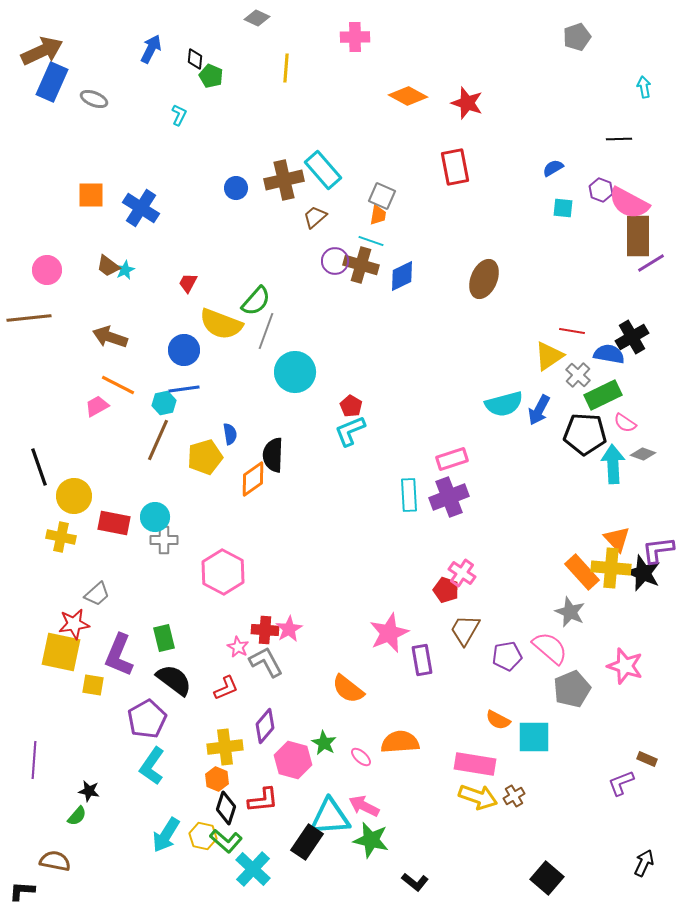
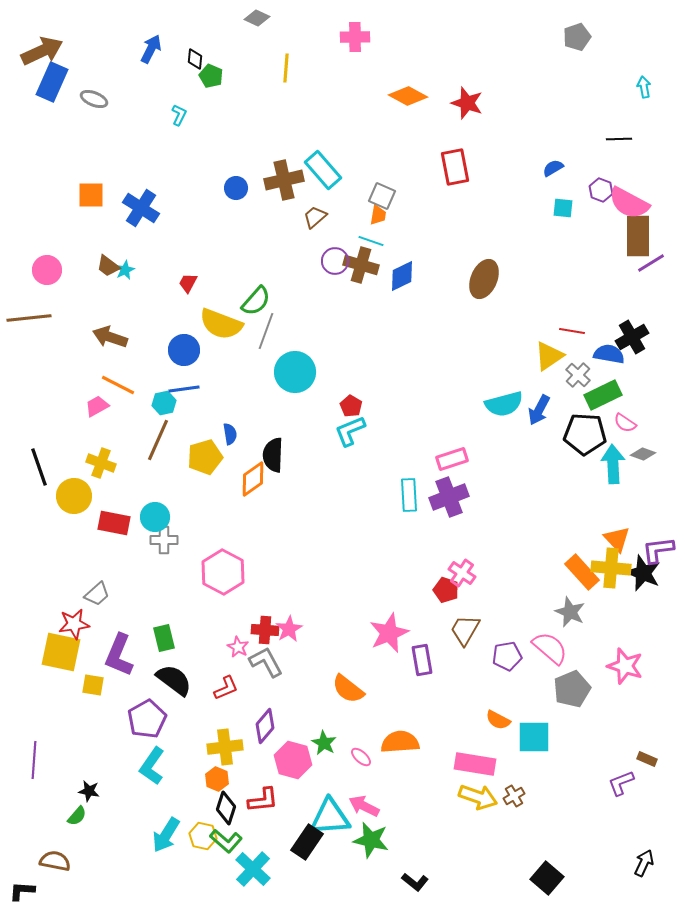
yellow cross at (61, 537): moved 40 px right, 74 px up; rotated 8 degrees clockwise
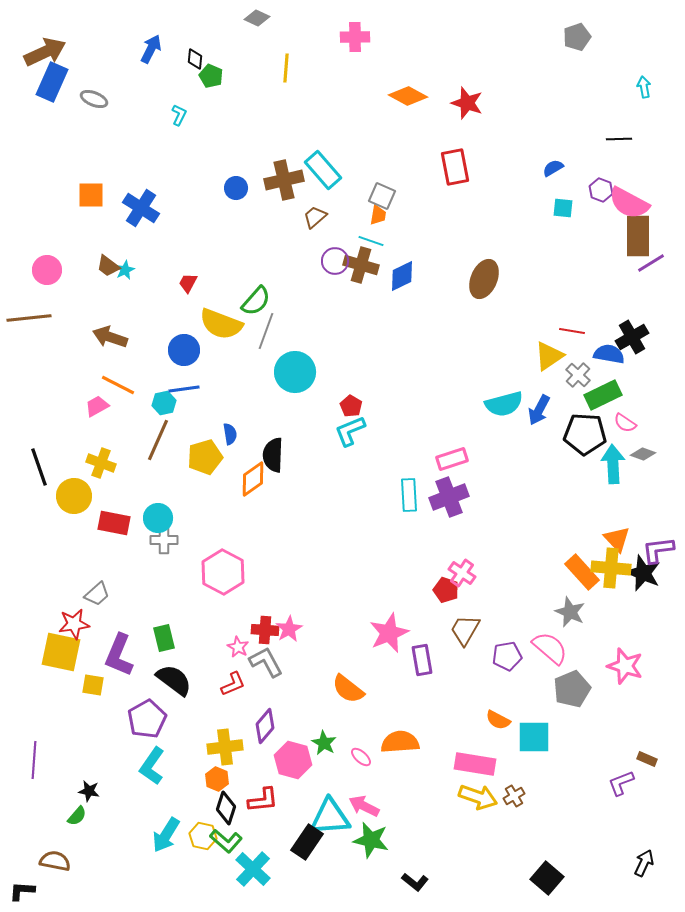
brown arrow at (42, 51): moved 3 px right, 1 px down
cyan circle at (155, 517): moved 3 px right, 1 px down
red L-shape at (226, 688): moved 7 px right, 4 px up
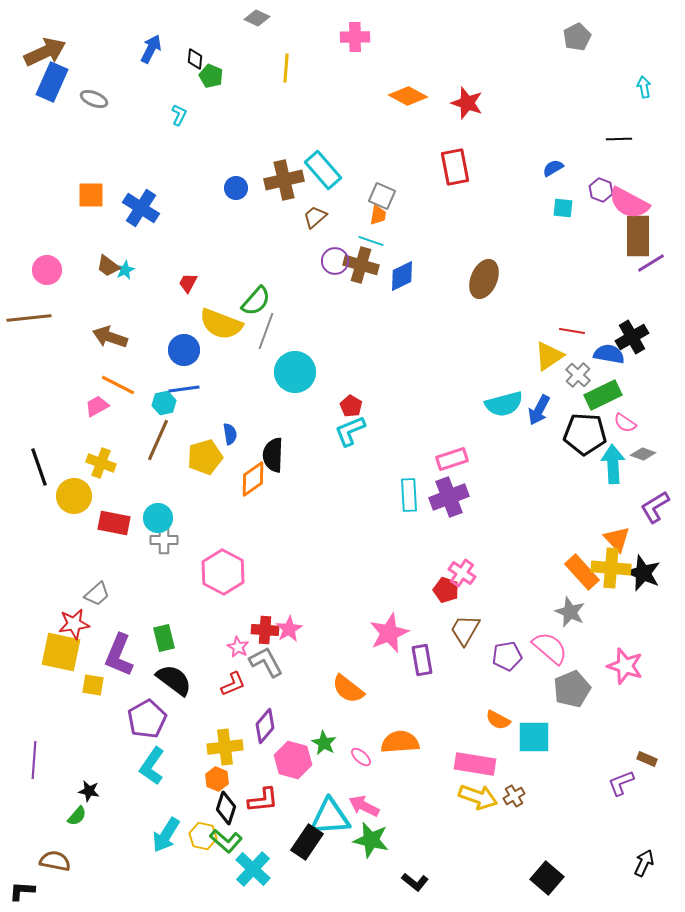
gray pentagon at (577, 37): rotated 8 degrees counterclockwise
purple L-shape at (658, 550): moved 3 px left, 43 px up; rotated 24 degrees counterclockwise
